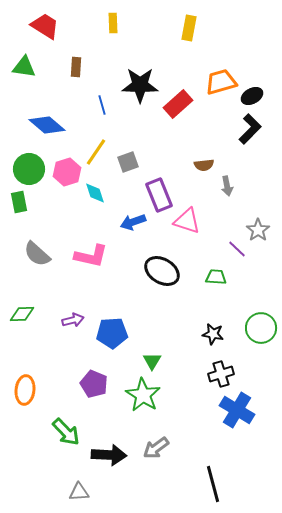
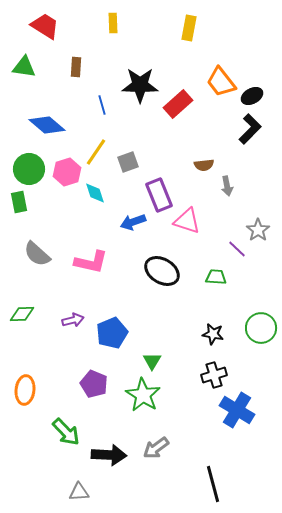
orange trapezoid at (221, 82): rotated 112 degrees counterclockwise
pink L-shape at (91, 256): moved 6 px down
blue pentagon at (112, 333): rotated 20 degrees counterclockwise
black cross at (221, 374): moved 7 px left, 1 px down
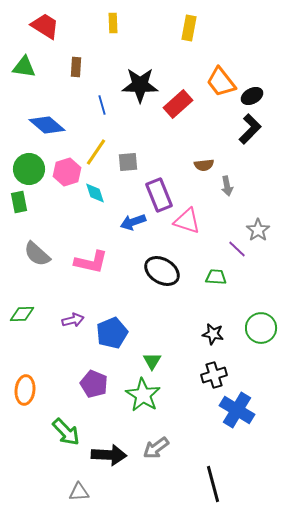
gray square at (128, 162): rotated 15 degrees clockwise
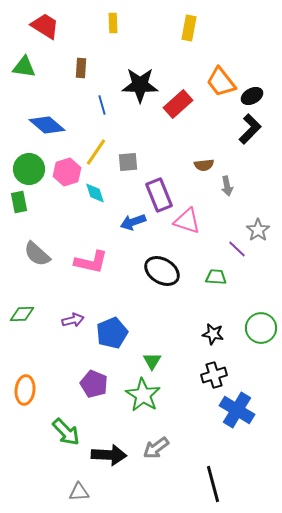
brown rectangle at (76, 67): moved 5 px right, 1 px down
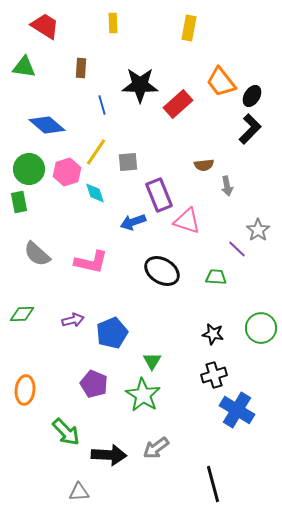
black ellipse at (252, 96): rotated 30 degrees counterclockwise
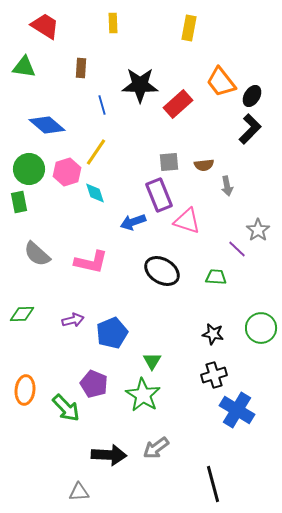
gray square at (128, 162): moved 41 px right
green arrow at (66, 432): moved 24 px up
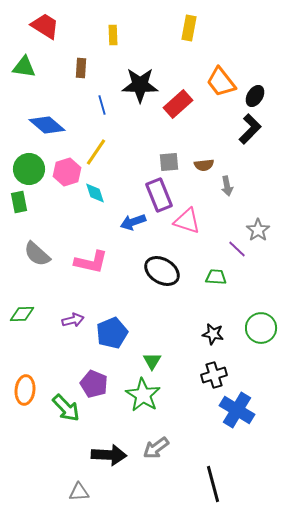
yellow rectangle at (113, 23): moved 12 px down
black ellipse at (252, 96): moved 3 px right
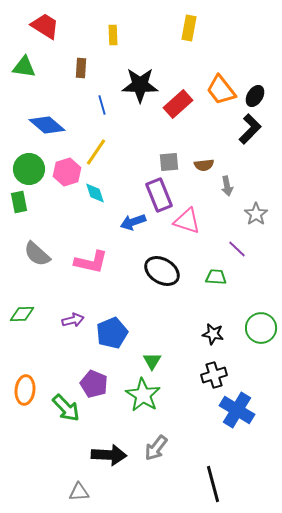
orange trapezoid at (221, 82): moved 8 px down
gray star at (258, 230): moved 2 px left, 16 px up
gray arrow at (156, 448): rotated 16 degrees counterclockwise
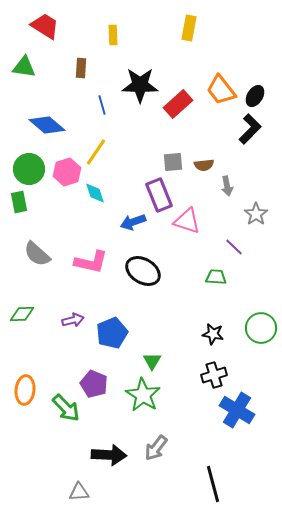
gray square at (169, 162): moved 4 px right
purple line at (237, 249): moved 3 px left, 2 px up
black ellipse at (162, 271): moved 19 px left
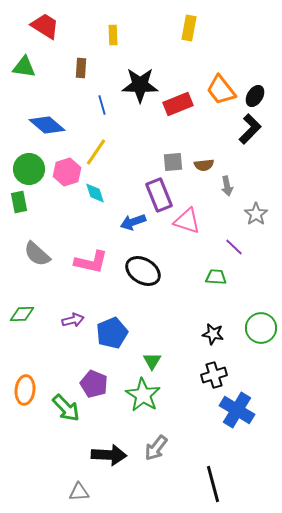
red rectangle at (178, 104): rotated 20 degrees clockwise
